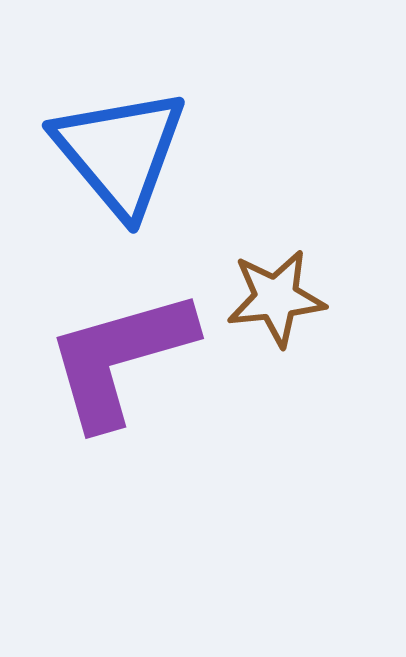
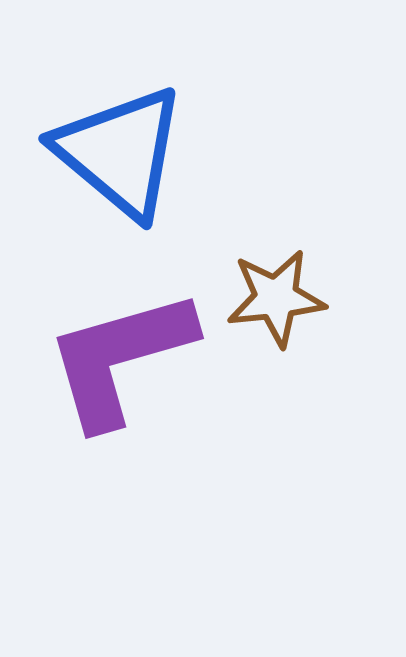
blue triangle: rotated 10 degrees counterclockwise
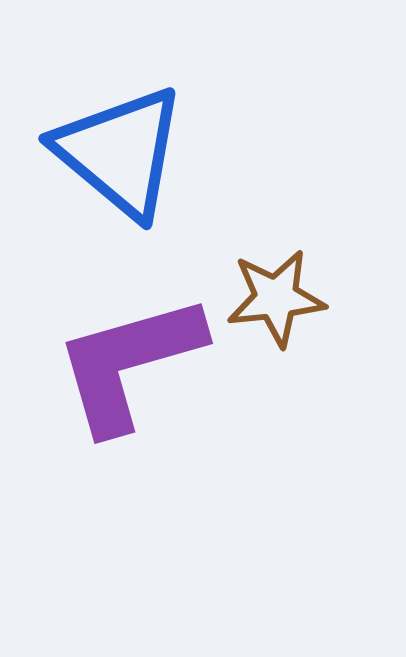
purple L-shape: moved 9 px right, 5 px down
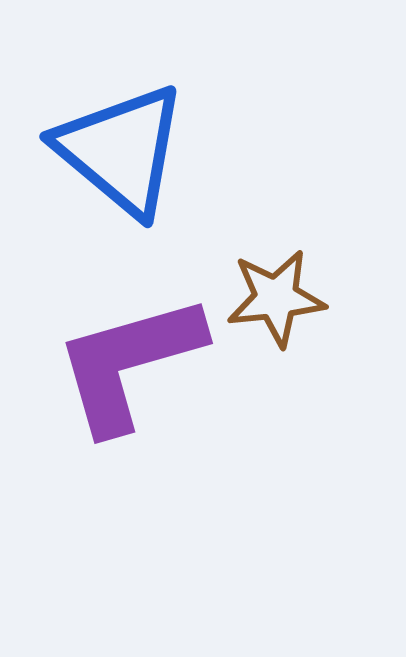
blue triangle: moved 1 px right, 2 px up
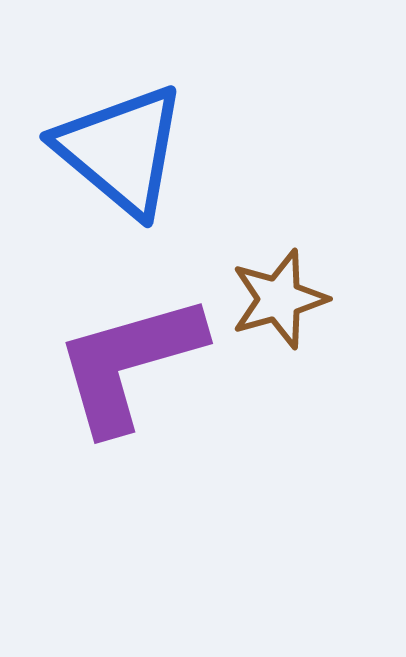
brown star: moved 3 px right, 1 px down; rotated 10 degrees counterclockwise
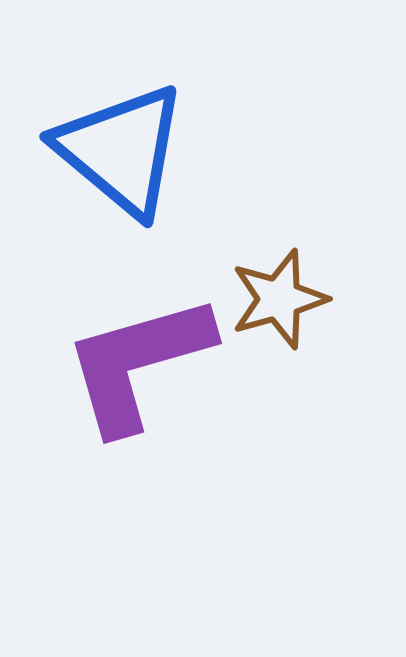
purple L-shape: moved 9 px right
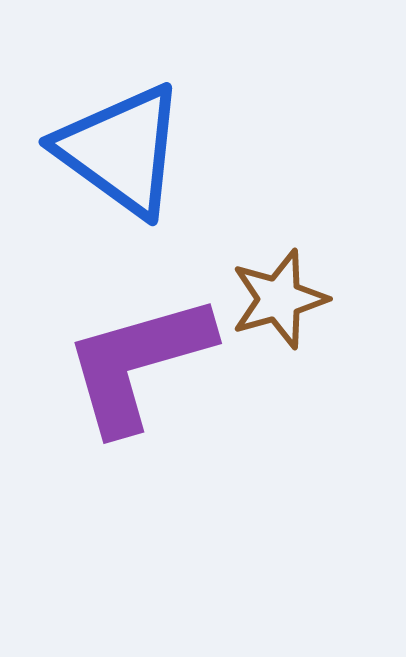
blue triangle: rotated 4 degrees counterclockwise
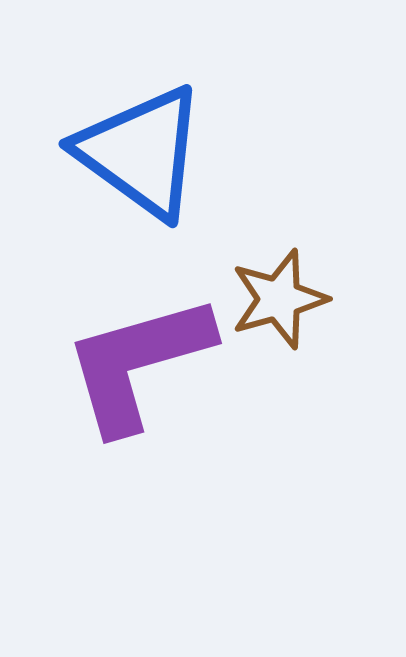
blue triangle: moved 20 px right, 2 px down
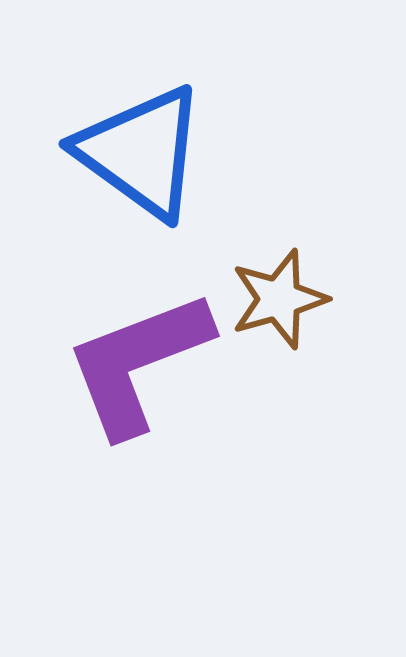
purple L-shape: rotated 5 degrees counterclockwise
